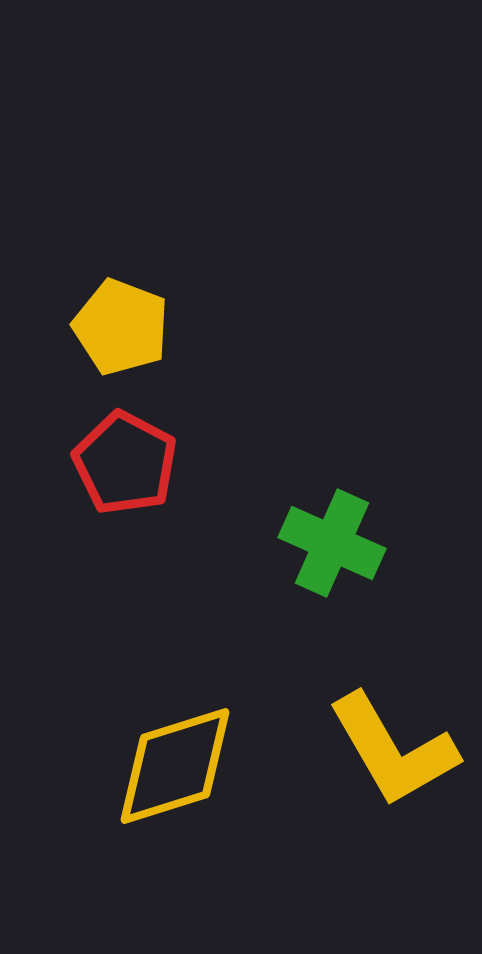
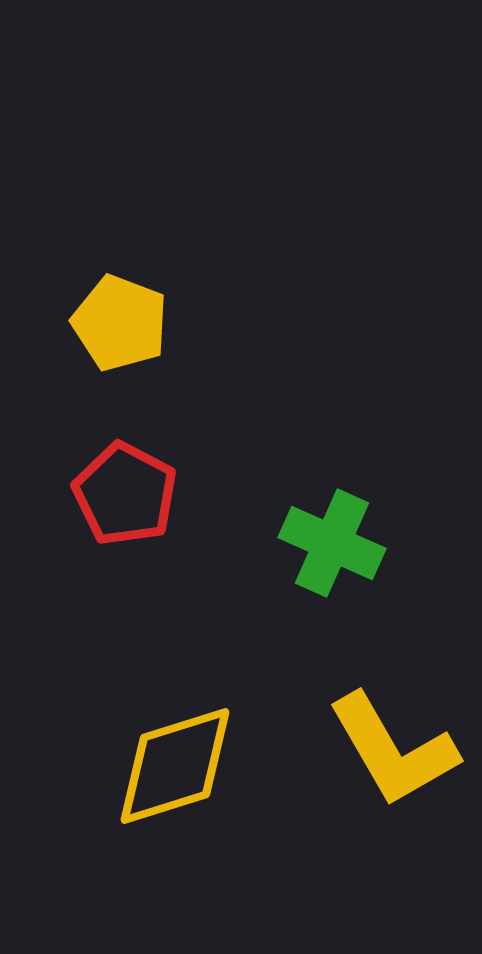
yellow pentagon: moved 1 px left, 4 px up
red pentagon: moved 31 px down
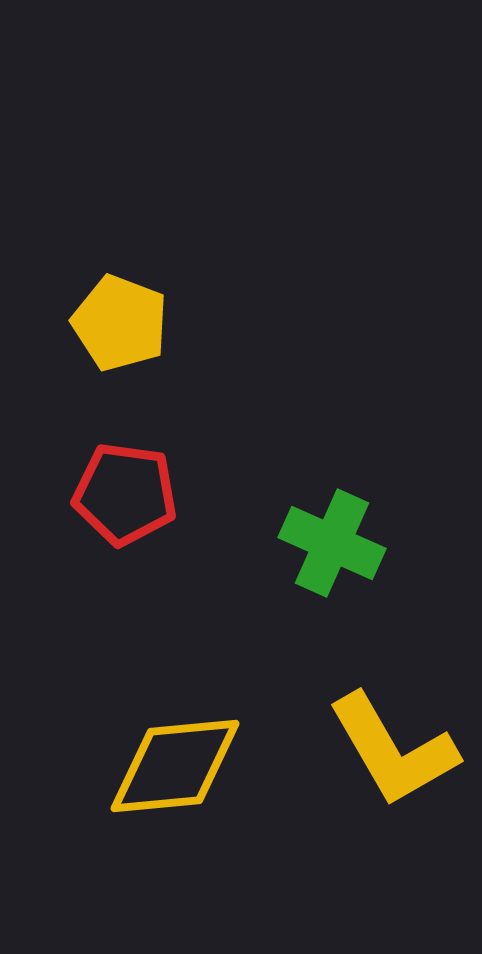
red pentagon: rotated 20 degrees counterclockwise
yellow diamond: rotated 12 degrees clockwise
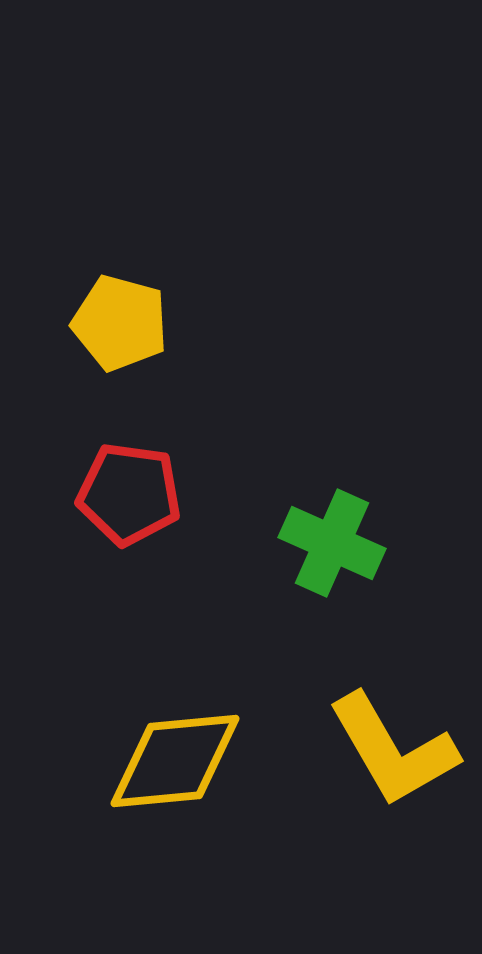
yellow pentagon: rotated 6 degrees counterclockwise
red pentagon: moved 4 px right
yellow diamond: moved 5 px up
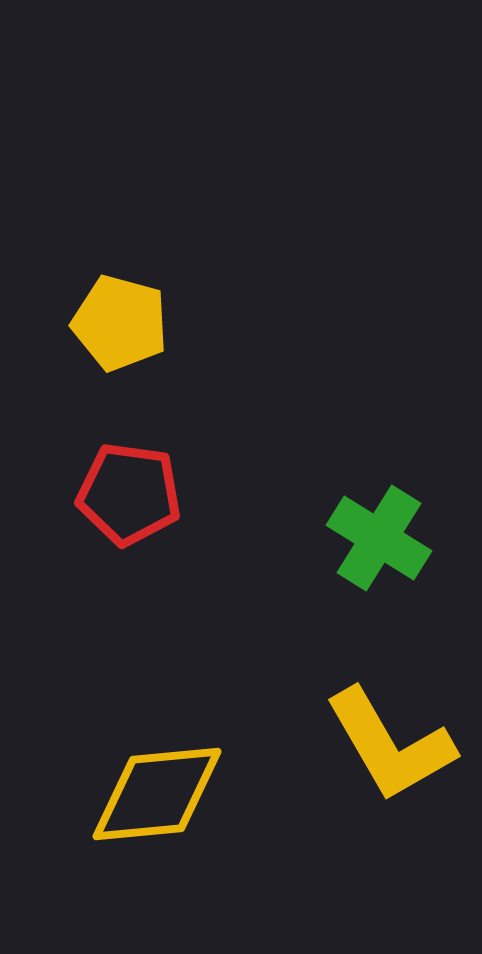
green cross: moved 47 px right, 5 px up; rotated 8 degrees clockwise
yellow L-shape: moved 3 px left, 5 px up
yellow diamond: moved 18 px left, 33 px down
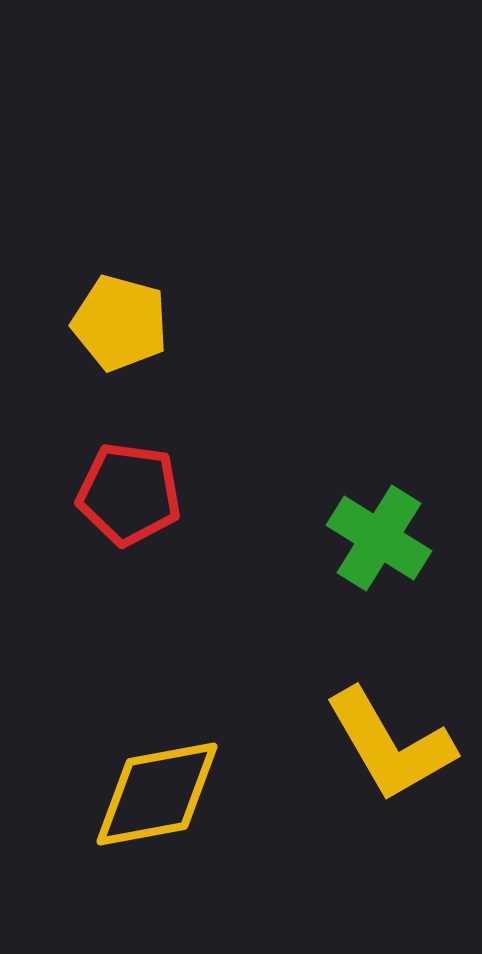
yellow diamond: rotated 5 degrees counterclockwise
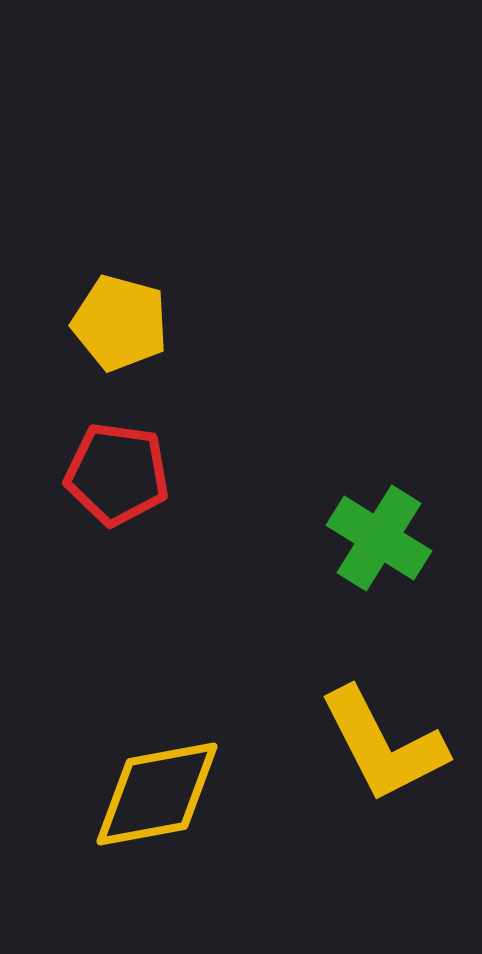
red pentagon: moved 12 px left, 20 px up
yellow L-shape: moved 7 px left; rotated 3 degrees clockwise
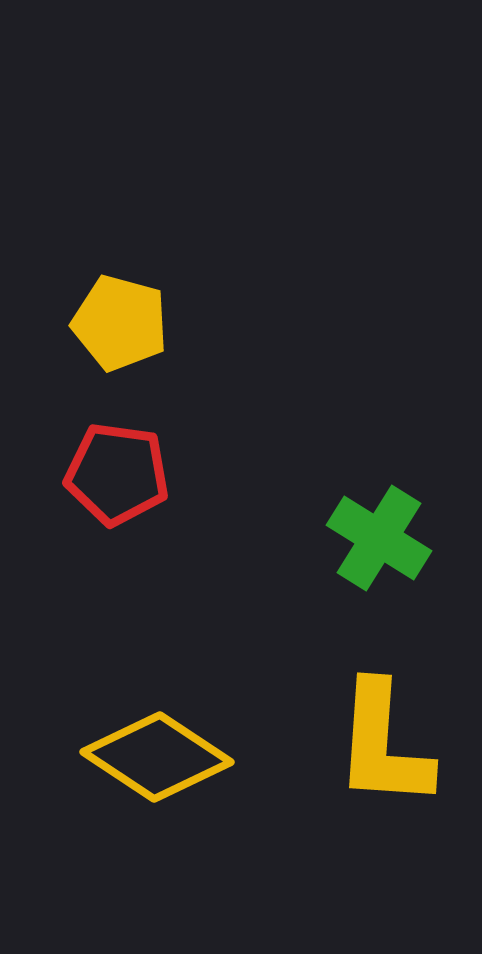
yellow L-shape: rotated 31 degrees clockwise
yellow diamond: moved 37 px up; rotated 44 degrees clockwise
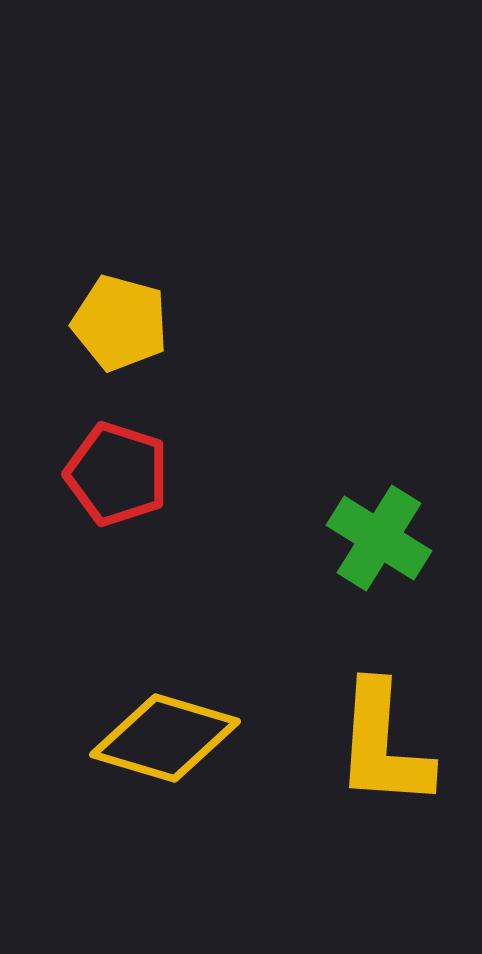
red pentagon: rotated 10 degrees clockwise
yellow diamond: moved 8 px right, 19 px up; rotated 17 degrees counterclockwise
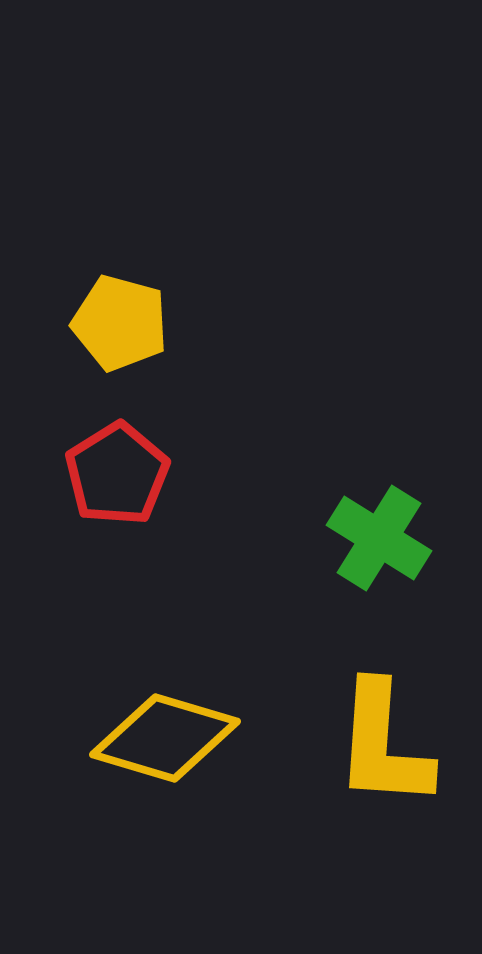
red pentagon: rotated 22 degrees clockwise
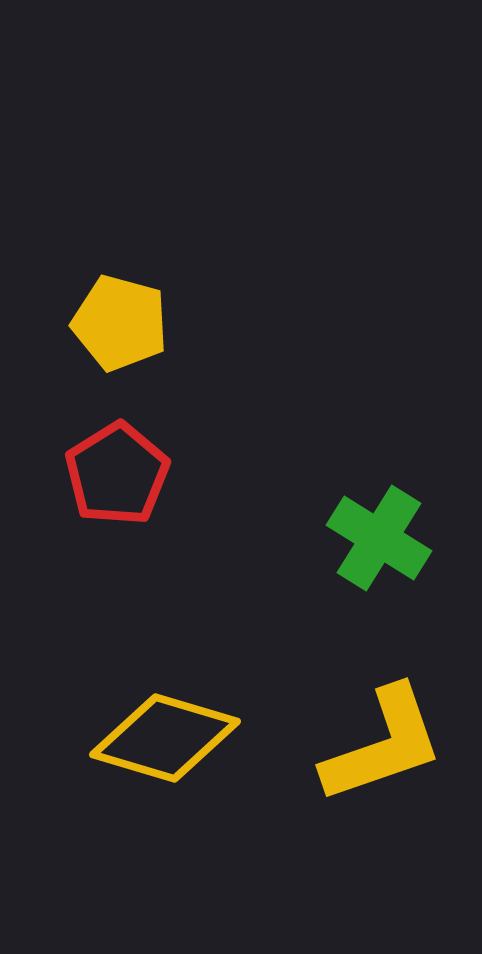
yellow L-shape: rotated 113 degrees counterclockwise
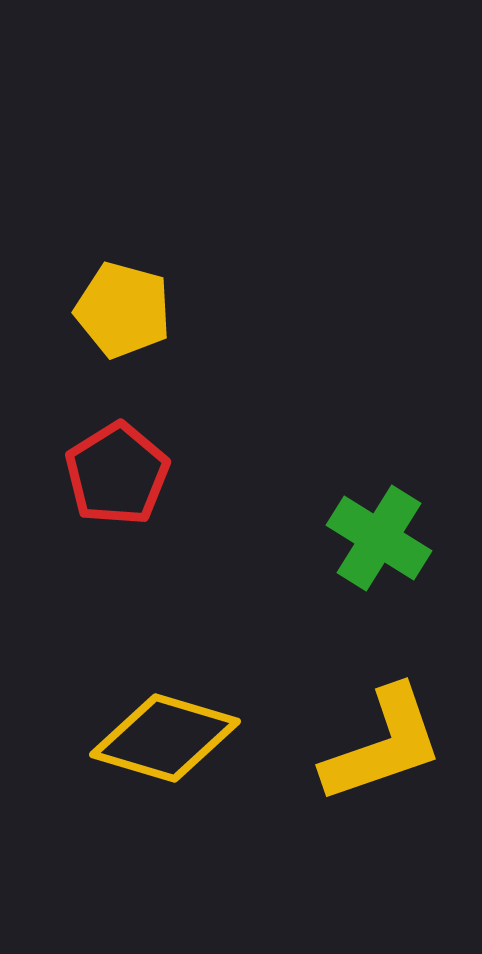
yellow pentagon: moved 3 px right, 13 px up
